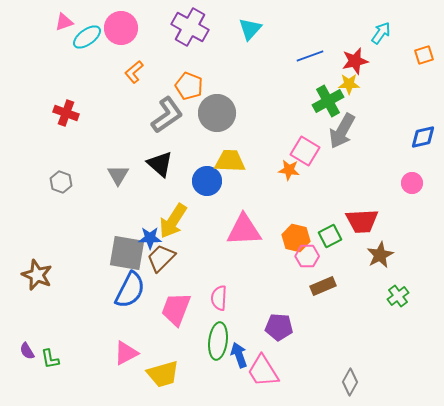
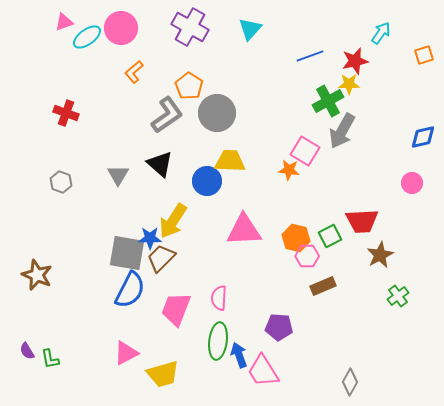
orange pentagon at (189, 86): rotated 12 degrees clockwise
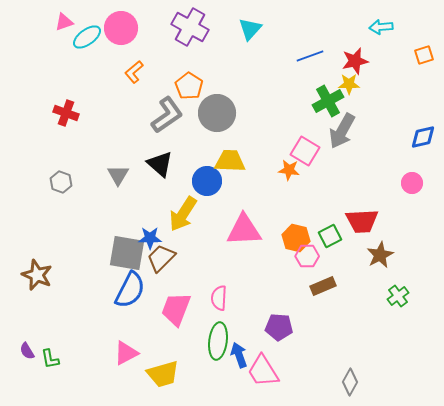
cyan arrow at (381, 33): moved 6 px up; rotated 130 degrees counterclockwise
yellow arrow at (173, 221): moved 10 px right, 7 px up
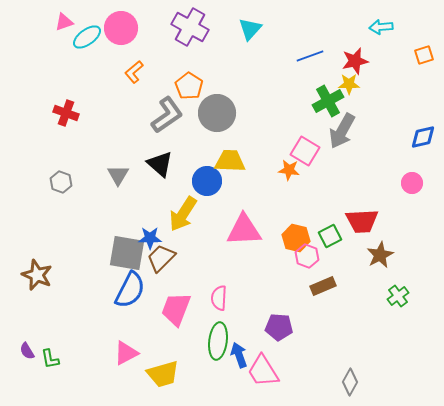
pink hexagon at (307, 256): rotated 20 degrees clockwise
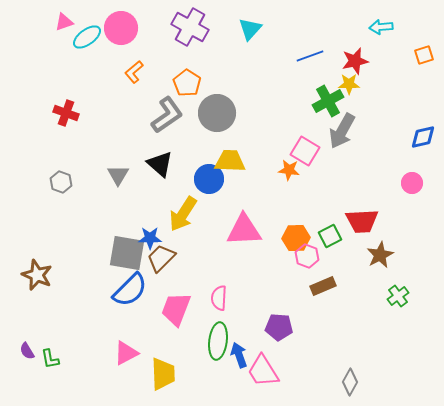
orange pentagon at (189, 86): moved 2 px left, 3 px up
blue circle at (207, 181): moved 2 px right, 2 px up
orange hexagon at (296, 238): rotated 16 degrees counterclockwise
blue semicircle at (130, 290): rotated 18 degrees clockwise
yellow trapezoid at (163, 374): rotated 76 degrees counterclockwise
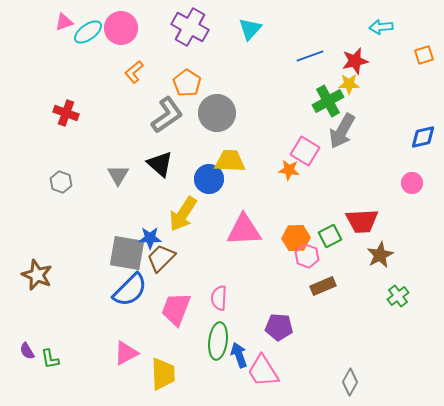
cyan ellipse at (87, 37): moved 1 px right, 5 px up
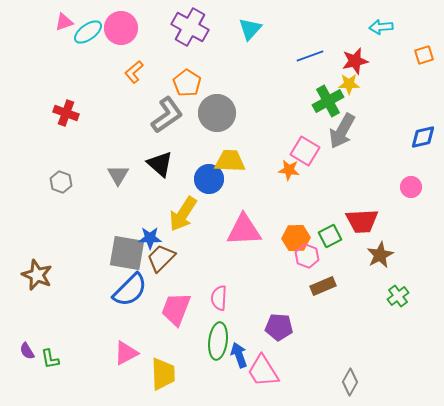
pink circle at (412, 183): moved 1 px left, 4 px down
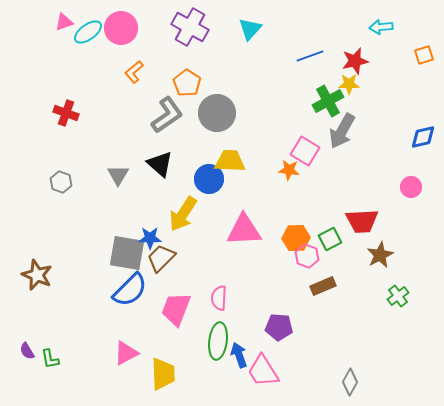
green square at (330, 236): moved 3 px down
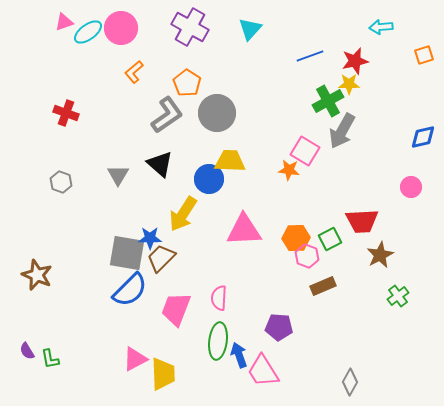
pink triangle at (126, 353): moved 9 px right, 6 px down
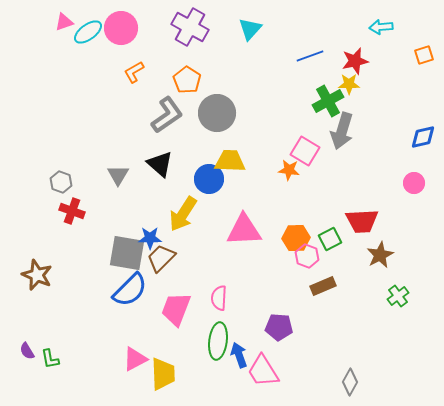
orange L-shape at (134, 72): rotated 10 degrees clockwise
orange pentagon at (187, 83): moved 3 px up
red cross at (66, 113): moved 6 px right, 98 px down
gray arrow at (342, 131): rotated 12 degrees counterclockwise
pink circle at (411, 187): moved 3 px right, 4 px up
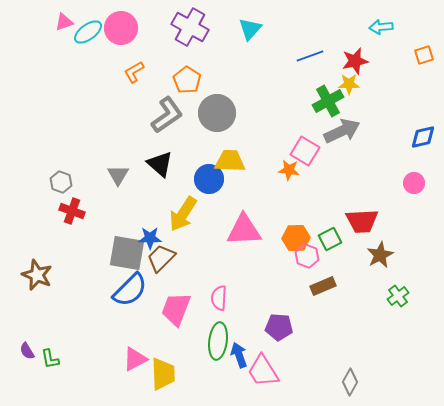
gray arrow at (342, 131): rotated 132 degrees counterclockwise
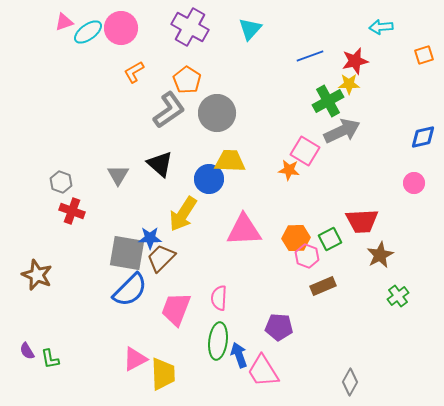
gray L-shape at (167, 115): moved 2 px right, 5 px up
